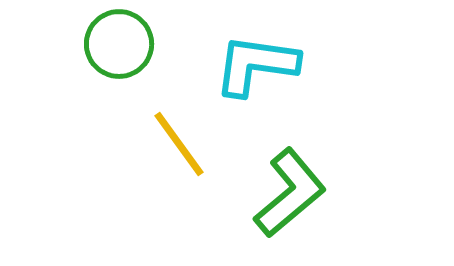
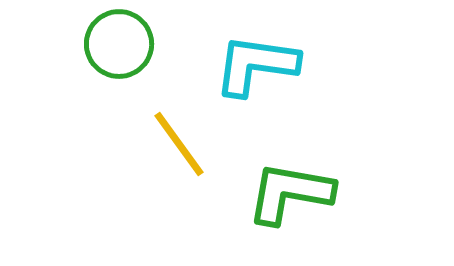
green L-shape: rotated 130 degrees counterclockwise
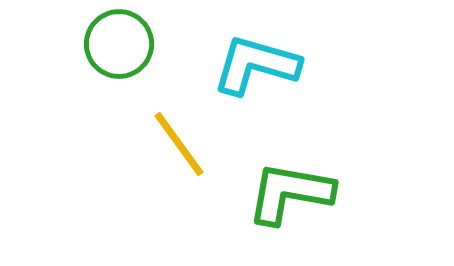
cyan L-shape: rotated 8 degrees clockwise
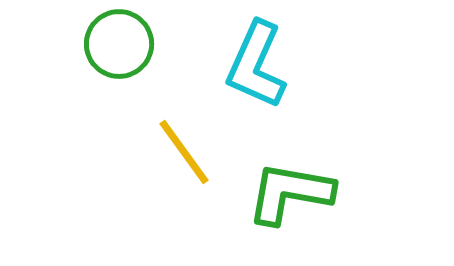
cyan L-shape: rotated 82 degrees counterclockwise
yellow line: moved 5 px right, 8 px down
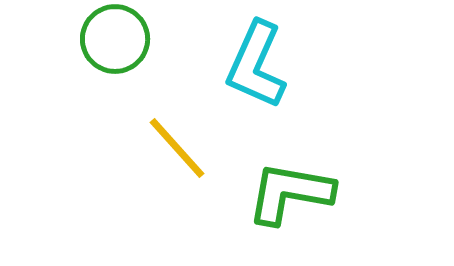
green circle: moved 4 px left, 5 px up
yellow line: moved 7 px left, 4 px up; rotated 6 degrees counterclockwise
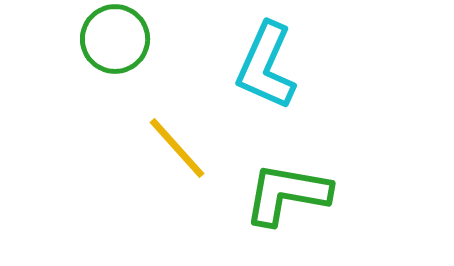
cyan L-shape: moved 10 px right, 1 px down
green L-shape: moved 3 px left, 1 px down
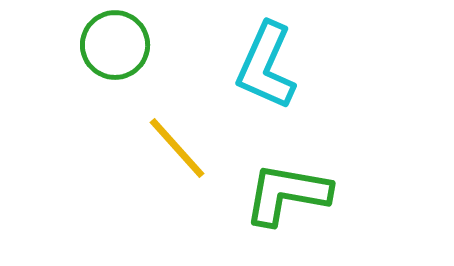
green circle: moved 6 px down
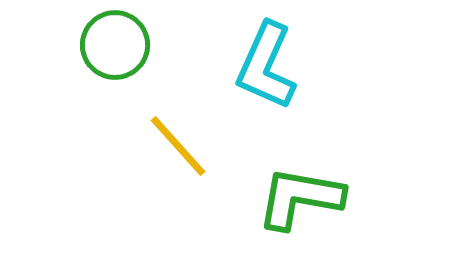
yellow line: moved 1 px right, 2 px up
green L-shape: moved 13 px right, 4 px down
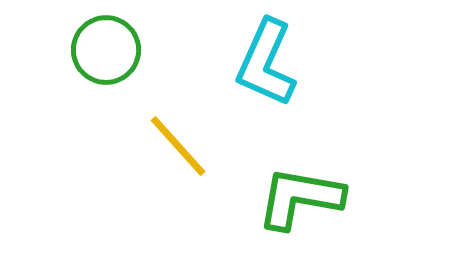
green circle: moved 9 px left, 5 px down
cyan L-shape: moved 3 px up
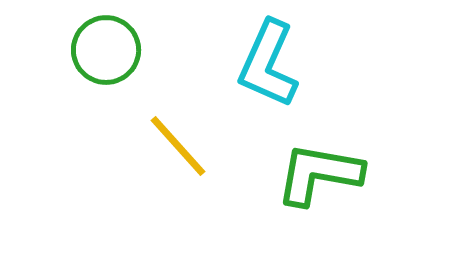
cyan L-shape: moved 2 px right, 1 px down
green L-shape: moved 19 px right, 24 px up
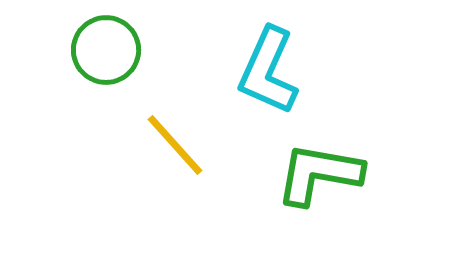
cyan L-shape: moved 7 px down
yellow line: moved 3 px left, 1 px up
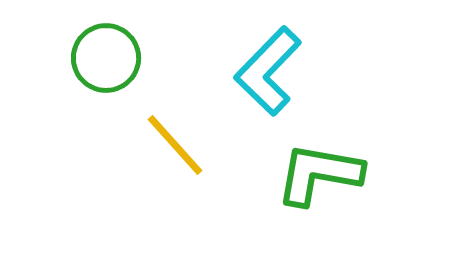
green circle: moved 8 px down
cyan L-shape: rotated 20 degrees clockwise
